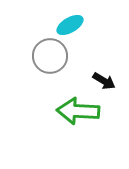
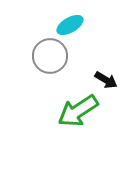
black arrow: moved 2 px right, 1 px up
green arrow: rotated 36 degrees counterclockwise
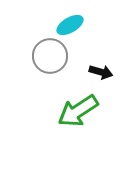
black arrow: moved 5 px left, 8 px up; rotated 15 degrees counterclockwise
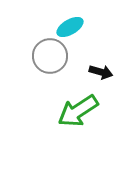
cyan ellipse: moved 2 px down
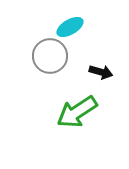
green arrow: moved 1 px left, 1 px down
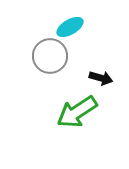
black arrow: moved 6 px down
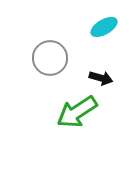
cyan ellipse: moved 34 px right
gray circle: moved 2 px down
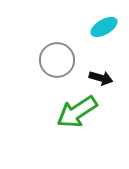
gray circle: moved 7 px right, 2 px down
